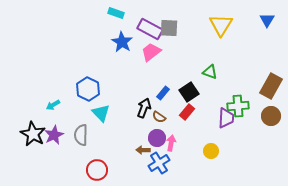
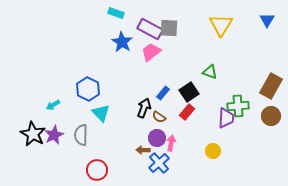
yellow circle: moved 2 px right
blue cross: rotated 10 degrees counterclockwise
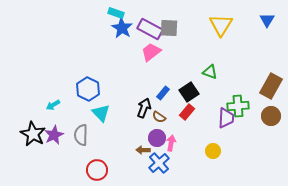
blue star: moved 14 px up
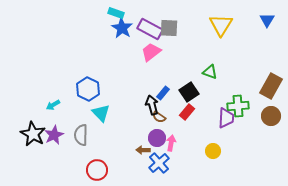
black arrow: moved 8 px right, 3 px up; rotated 36 degrees counterclockwise
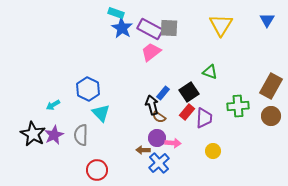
purple trapezoid: moved 22 px left
pink arrow: moved 2 px right; rotated 84 degrees clockwise
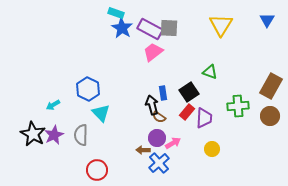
pink trapezoid: moved 2 px right
blue rectangle: rotated 48 degrees counterclockwise
brown circle: moved 1 px left
pink arrow: rotated 35 degrees counterclockwise
yellow circle: moved 1 px left, 2 px up
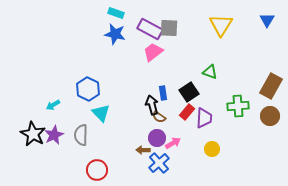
blue star: moved 7 px left, 6 px down; rotated 20 degrees counterclockwise
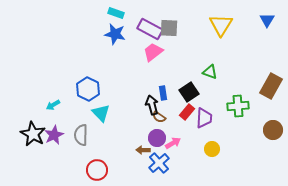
brown circle: moved 3 px right, 14 px down
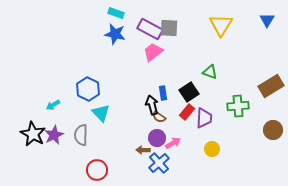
brown rectangle: rotated 30 degrees clockwise
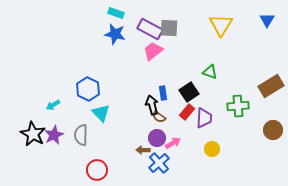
pink trapezoid: moved 1 px up
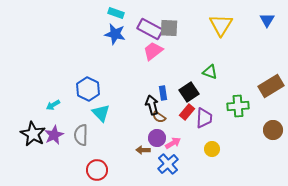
blue cross: moved 9 px right, 1 px down
